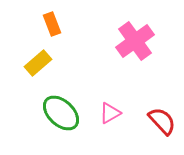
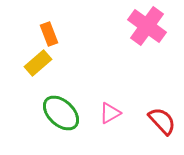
orange rectangle: moved 3 px left, 10 px down
pink cross: moved 12 px right, 15 px up; rotated 18 degrees counterclockwise
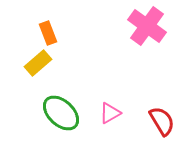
orange rectangle: moved 1 px left, 1 px up
red semicircle: rotated 12 degrees clockwise
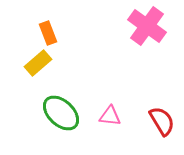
pink triangle: moved 3 px down; rotated 35 degrees clockwise
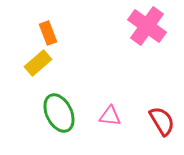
green ellipse: moved 2 px left; rotated 21 degrees clockwise
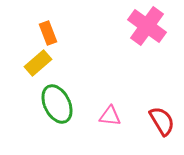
green ellipse: moved 2 px left, 9 px up
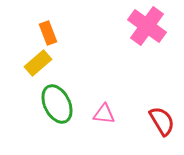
pink triangle: moved 6 px left, 2 px up
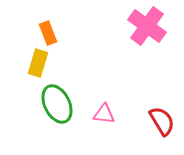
yellow rectangle: rotated 32 degrees counterclockwise
